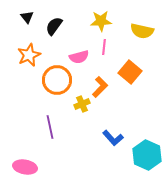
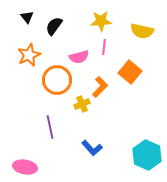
blue L-shape: moved 21 px left, 10 px down
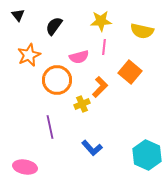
black triangle: moved 9 px left, 2 px up
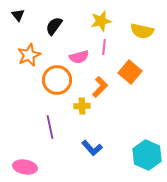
yellow star: rotated 10 degrees counterclockwise
yellow cross: moved 2 px down; rotated 21 degrees clockwise
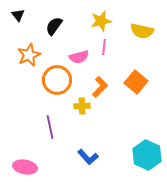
orange square: moved 6 px right, 10 px down
blue L-shape: moved 4 px left, 9 px down
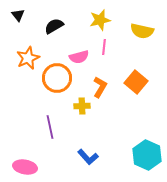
yellow star: moved 1 px left, 1 px up
black semicircle: rotated 24 degrees clockwise
orange star: moved 1 px left, 3 px down
orange circle: moved 2 px up
orange L-shape: rotated 15 degrees counterclockwise
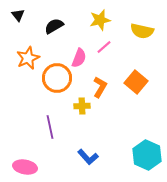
pink line: rotated 42 degrees clockwise
pink semicircle: moved 1 px down; rotated 54 degrees counterclockwise
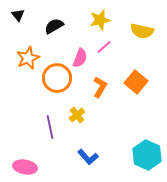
pink semicircle: moved 1 px right
yellow cross: moved 5 px left, 9 px down; rotated 35 degrees counterclockwise
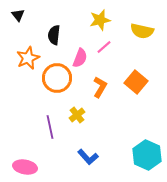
black semicircle: moved 9 px down; rotated 54 degrees counterclockwise
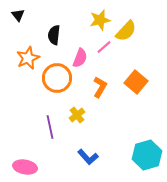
yellow semicircle: moved 16 px left; rotated 60 degrees counterclockwise
cyan hexagon: rotated 20 degrees clockwise
